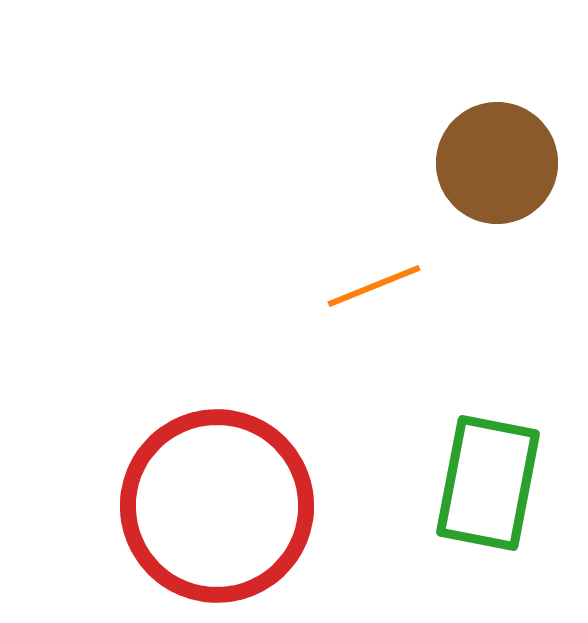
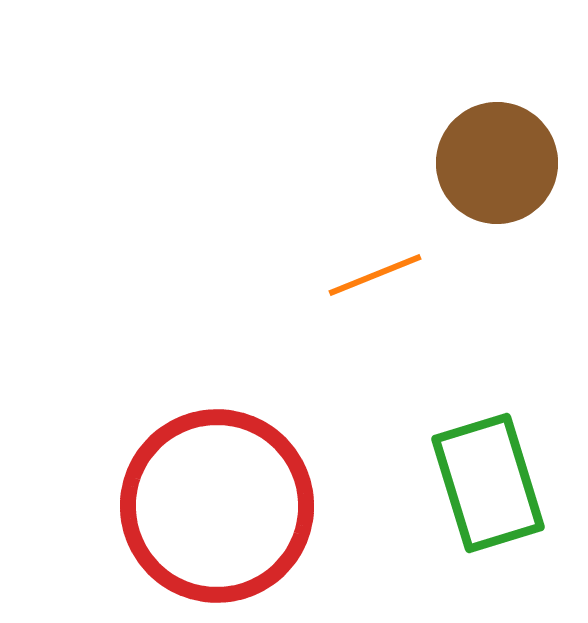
orange line: moved 1 px right, 11 px up
green rectangle: rotated 28 degrees counterclockwise
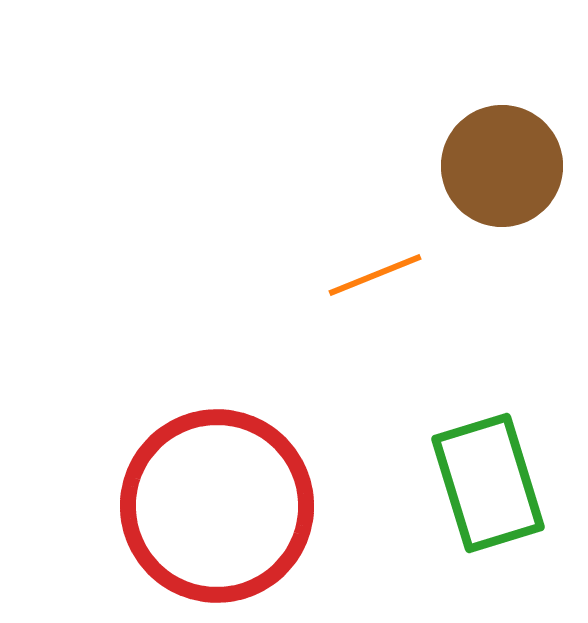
brown circle: moved 5 px right, 3 px down
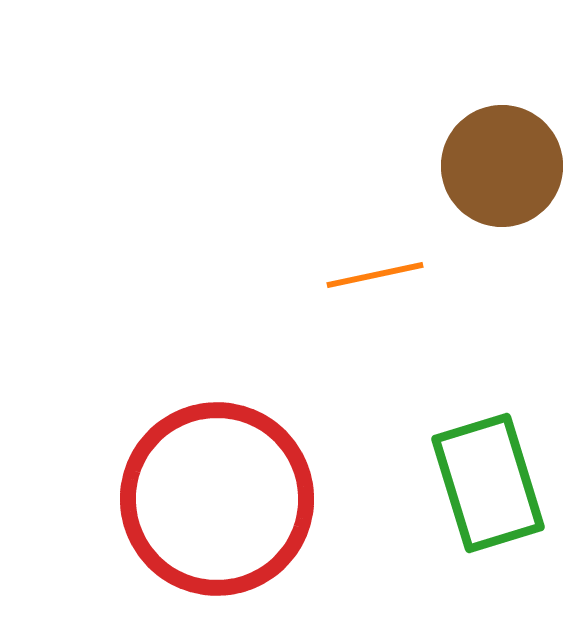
orange line: rotated 10 degrees clockwise
red circle: moved 7 px up
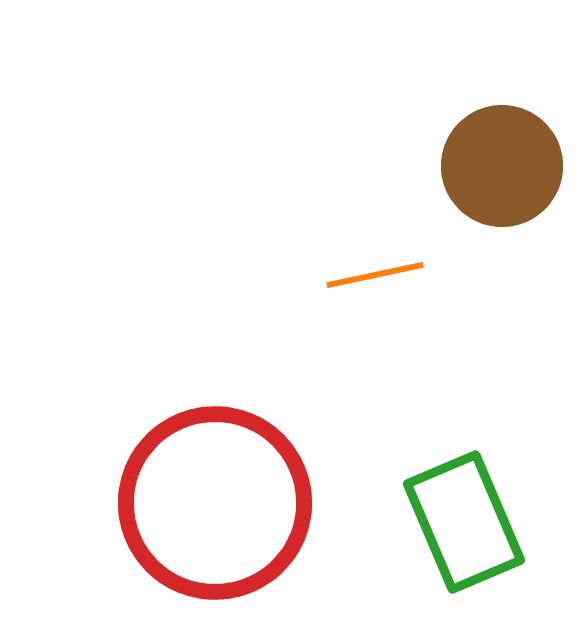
green rectangle: moved 24 px left, 39 px down; rotated 6 degrees counterclockwise
red circle: moved 2 px left, 4 px down
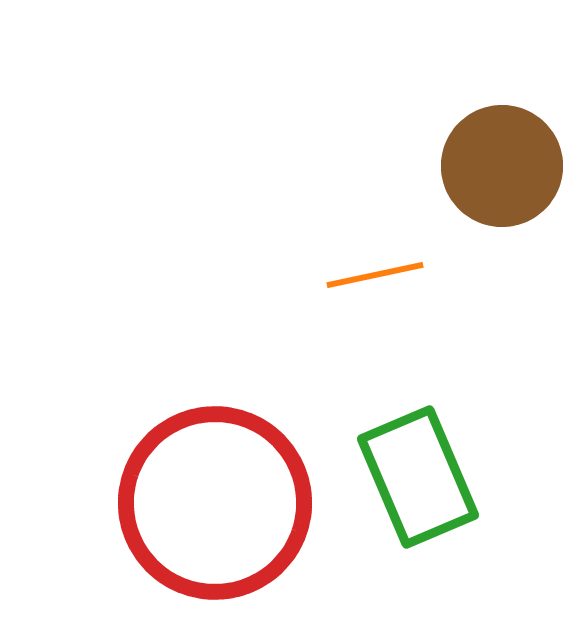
green rectangle: moved 46 px left, 45 px up
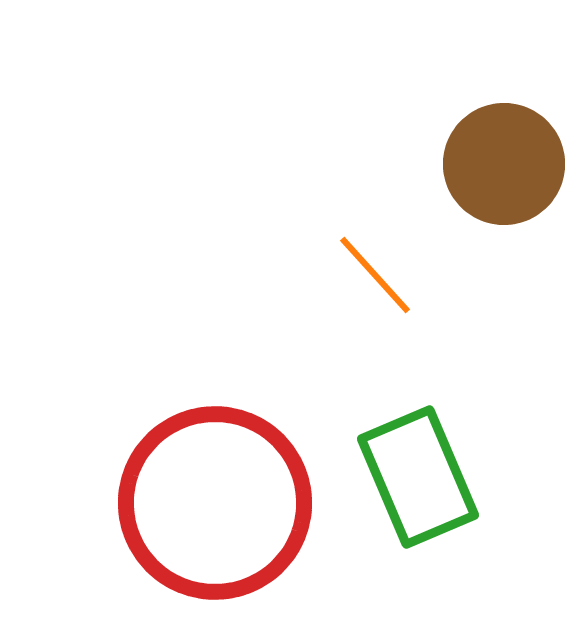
brown circle: moved 2 px right, 2 px up
orange line: rotated 60 degrees clockwise
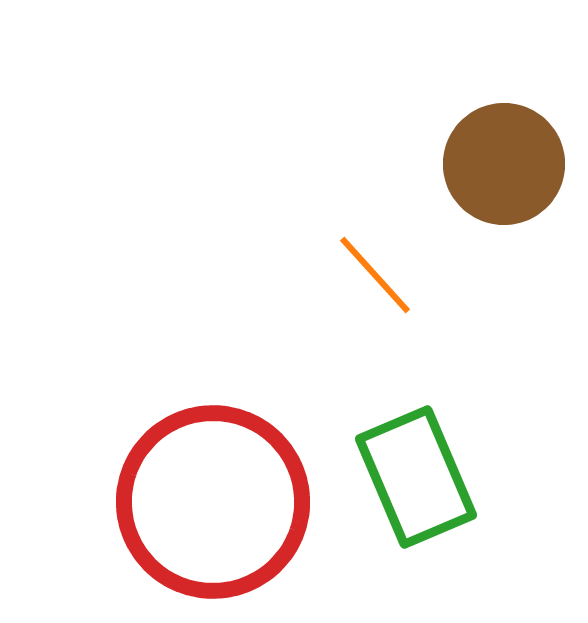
green rectangle: moved 2 px left
red circle: moved 2 px left, 1 px up
